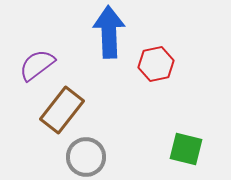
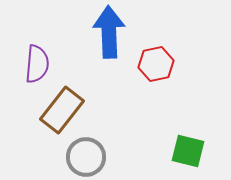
purple semicircle: moved 1 px up; rotated 132 degrees clockwise
green square: moved 2 px right, 2 px down
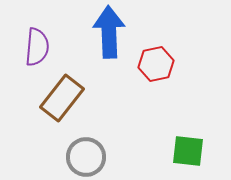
purple semicircle: moved 17 px up
brown rectangle: moved 12 px up
green square: rotated 8 degrees counterclockwise
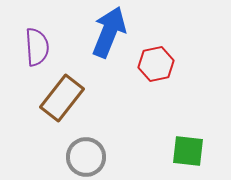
blue arrow: rotated 24 degrees clockwise
purple semicircle: rotated 9 degrees counterclockwise
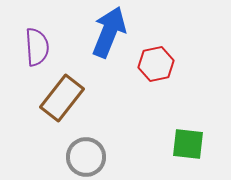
green square: moved 7 px up
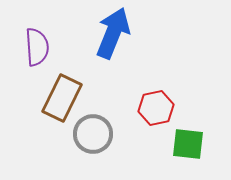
blue arrow: moved 4 px right, 1 px down
red hexagon: moved 44 px down
brown rectangle: rotated 12 degrees counterclockwise
gray circle: moved 7 px right, 23 px up
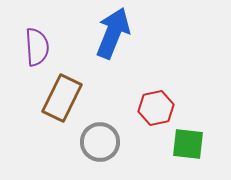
gray circle: moved 7 px right, 8 px down
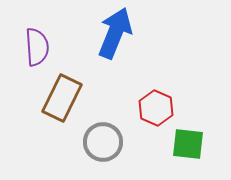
blue arrow: moved 2 px right
red hexagon: rotated 24 degrees counterclockwise
gray circle: moved 3 px right
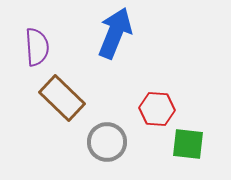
brown rectangle: rotated 72 degrees counterclockwise
red hexagon: moved 1 px right, 1 px down; rotated 20 degrees counterclockwise
gray circle: moved 4 px right
